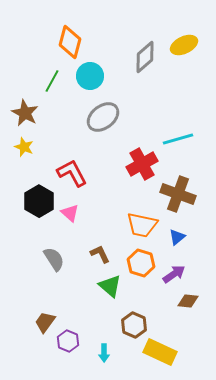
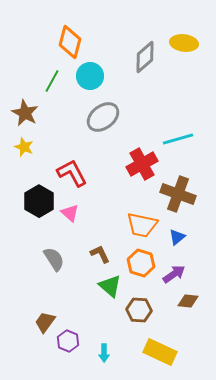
yellow ellipse: moved 2 px up; rotated 32 degrees clockwise
brown hexagon: moved 5 px right, 15 px up; rotated 20 degrees counterclockwise
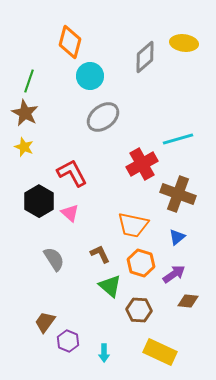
green line: moved 23 px left; rotated 10 degrees counterclockwise
orange trapezoid: moved 9 px left
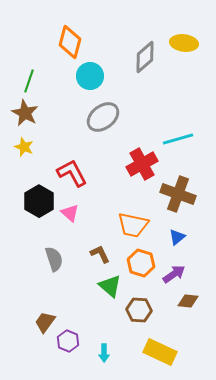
gray semicircle: rotated 15 degrees clockwise
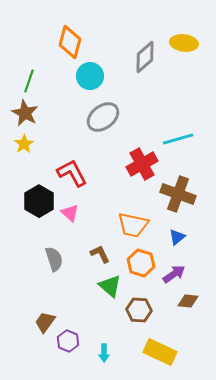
yellow star: moved 3 px up; rotated 18 degrees clockwise
